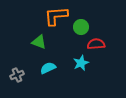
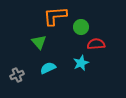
orange L-shape: moved 1 px left
green triangle: rotated 28 degrees clockwise
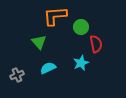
red semicircle: rotated 84 degrees clockwise
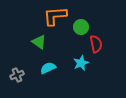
green triangle: rotated 14 degrees counterclockwise
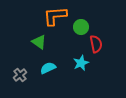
gray cross: moved 3 px right; rotated 16 degrees counterclockwise
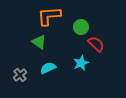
orange L-shape: moved 6 px left
red semicircle: rotated 36 degrees counterclockwise
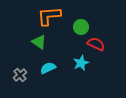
red semicircle: rotated 18 degrees counterclockwise
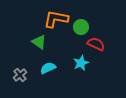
orange L-shape: moved 7 px right, 3 px down; rotated 15 degrees clockwise
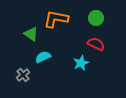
green circle: moved 15 px right, 9 px up
green triangle: moved 8 px left, 8 px up
cyan semicircle: moved 5 px left, 11 px up
gray cross: moved 3 px right
